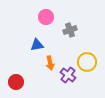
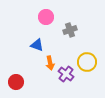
blue triangle: rotated 32 degrees clockwise
purple cross: moved 2 px left, 1 px up
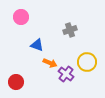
pink circle: moved 25 px left
orange arrow: rotated 56 degrees counterclockwise
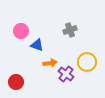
pink circle: moved 14 px down
orange arrow: rotated 32 degrees counterclockwise
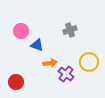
yellow circle: moved 2 px right
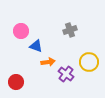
blue triangle: moved 1 px left, 1 px down
orange arrow: moved 2 px left, 1 px up
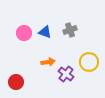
pink circle: moved 3 px right, 2 px down
blue triangle: moved 9 px right, 14 px up
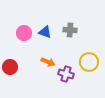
gray cross: rotated 24 degrees clockwise
orange arrow: rotated 32 degrees clockwise
purple cross: rotated 21 degrees counterclockwise
red circle: moved 6 px left, 15 px up
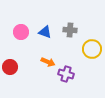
pink circle: moved 3 px left, 1 px up
yellow circle: moved 3 px right, 13 px up
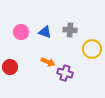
purple cross: moved 1 px left, 1 px up
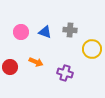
orange arrow: moved 12 px left
